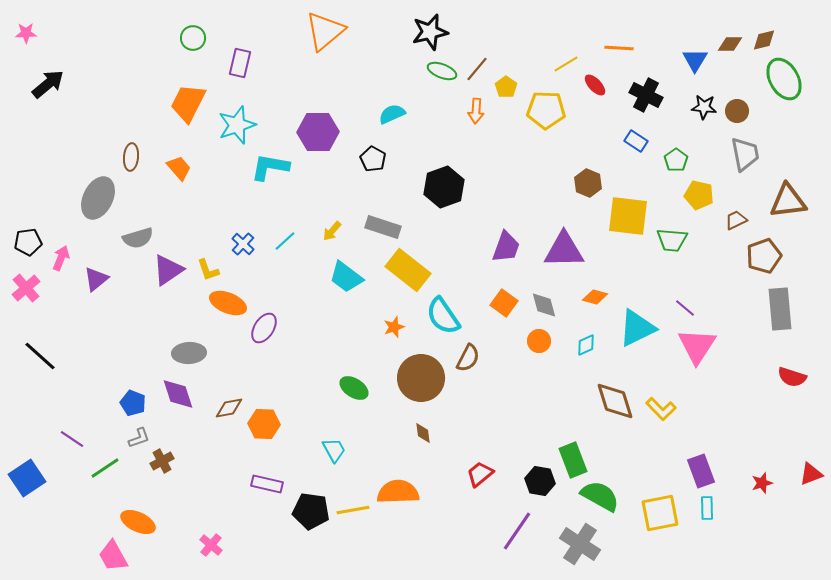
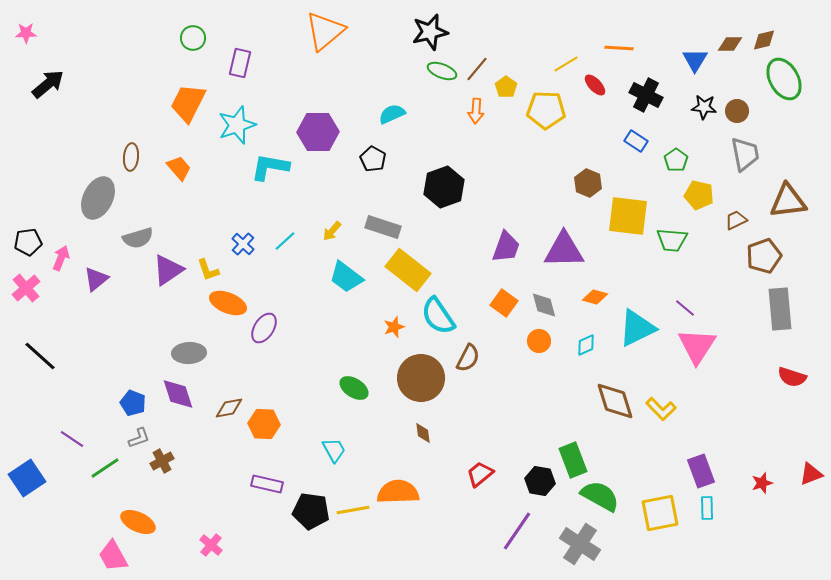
cyan semicircle at (443, 316): moved 5 px left
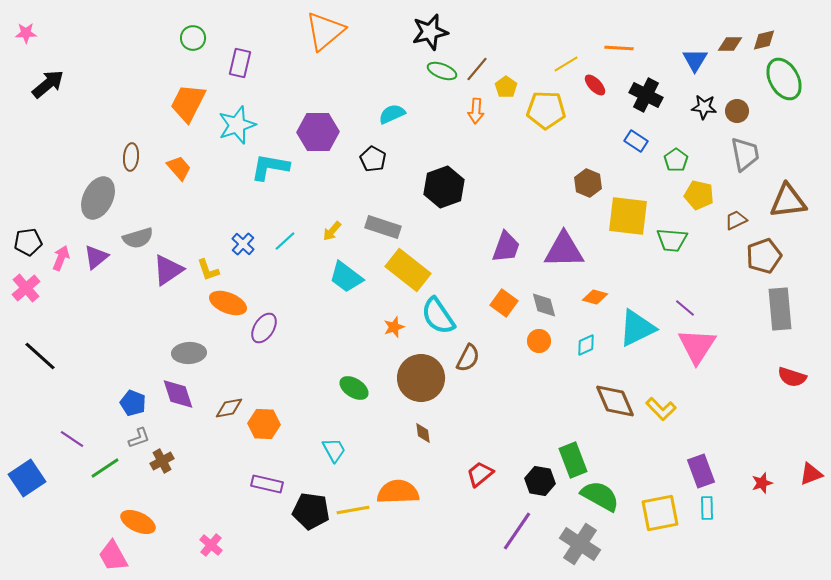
purple triangle at (96, 279): moved 22 px up
brown diamond at (615, 401): rotated 6 degrees counterclockwise
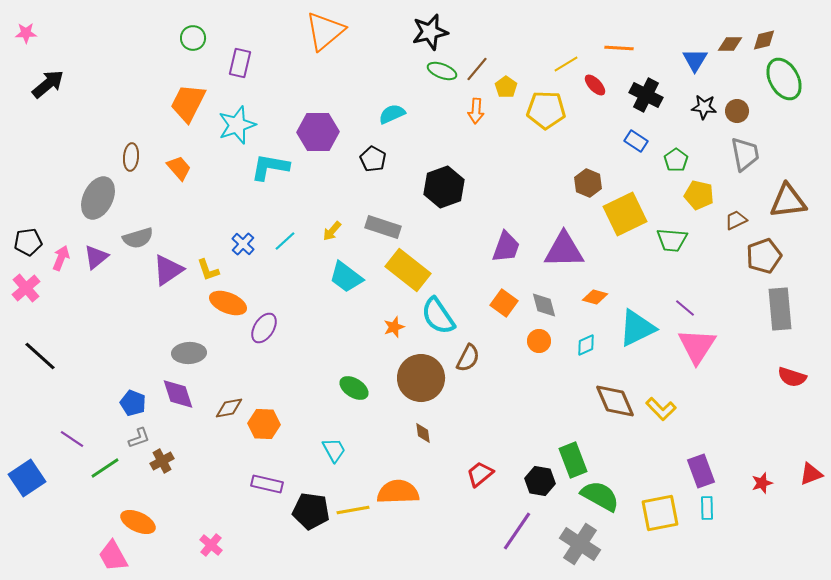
yellow square at (628, 216): moved 3 px left, 2 px up; rotated 33 degrees counterclockwise
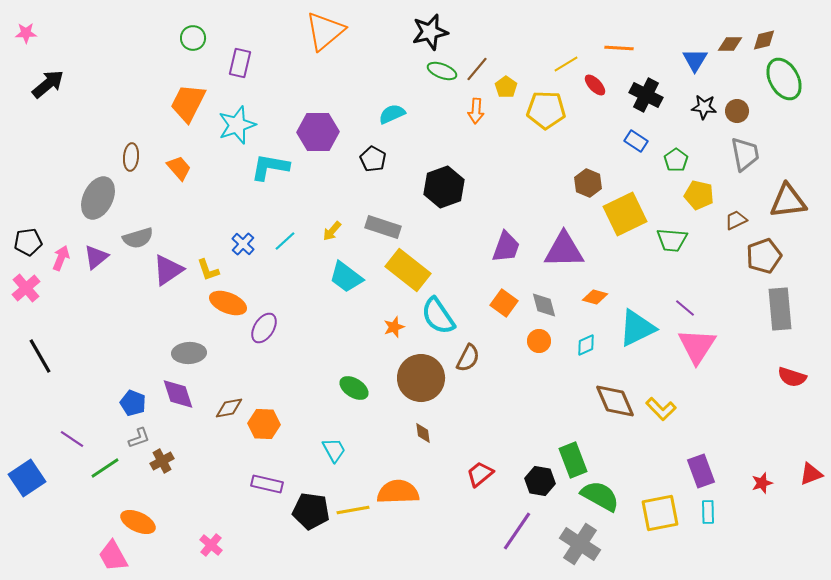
black line at (40, 356): rotated 18 degrees clockwise
cyan rectangle at (707, 508): moved 1 px right, 4 px down
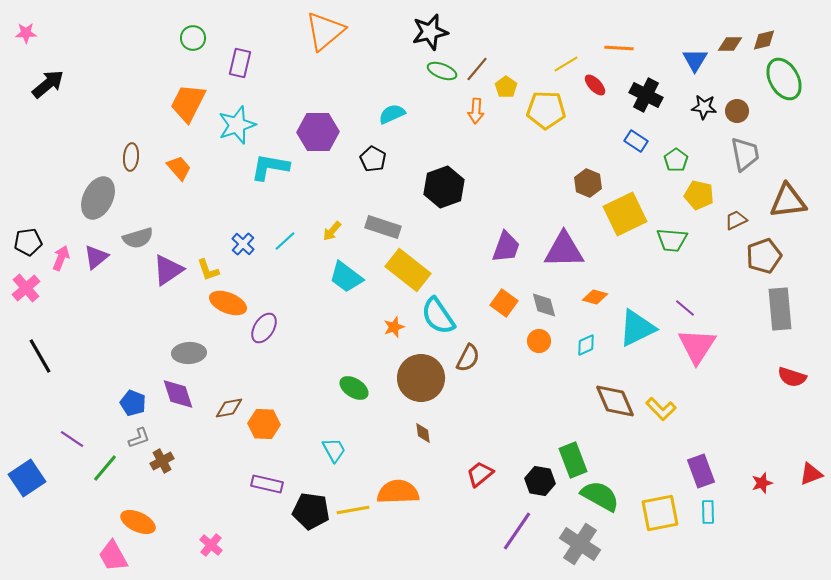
green line at (105, 468): rotated 16 degrees counterclockwise
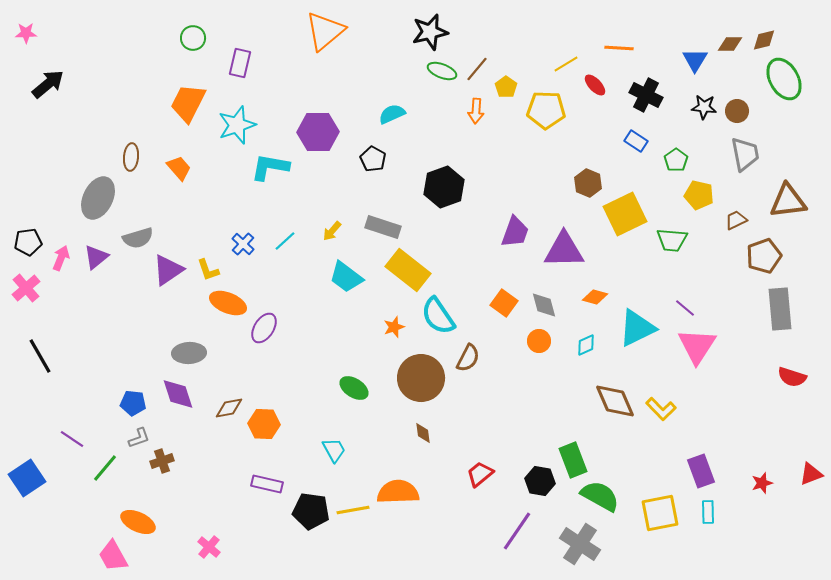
purple trapezoid at (506, 247): moved 9 px right, 15 px up
blue pentagon at (133, 403): rotated 15 degrees counterclockwise
brown cross at (162, 461): rotated 10 degrees clockwise
pink cross at (211, 545): moved 2 px left, 2 px down
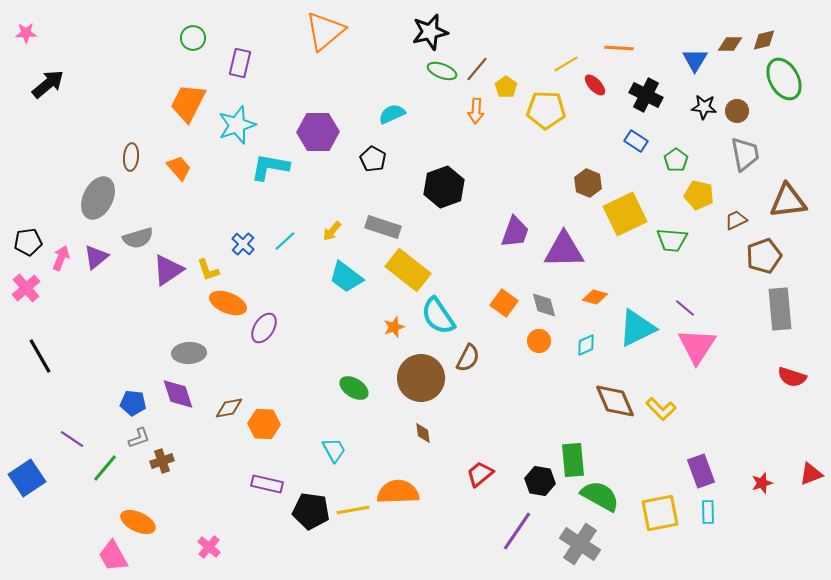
green rectangle at (573, 460): rotated 16 degrees clockwise
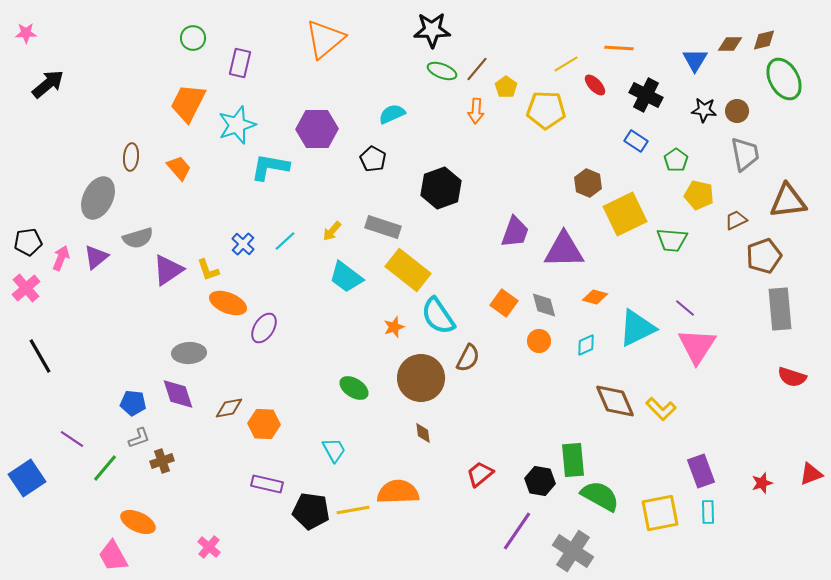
orange triangle at (325, 31): moved 8 px down
black star at (430, 32): moved 2 px right, 2 px up; rotated 12 degrees clockwise
black star at (704, 107): moved 3 px down
purple hexagon at (318, 132): moved 1 px left, 3 px up
black hexagon at (444, 187): moved 3 px left, 1 px down
gray cross at (580, 544): moved 7 px left, 7 px down
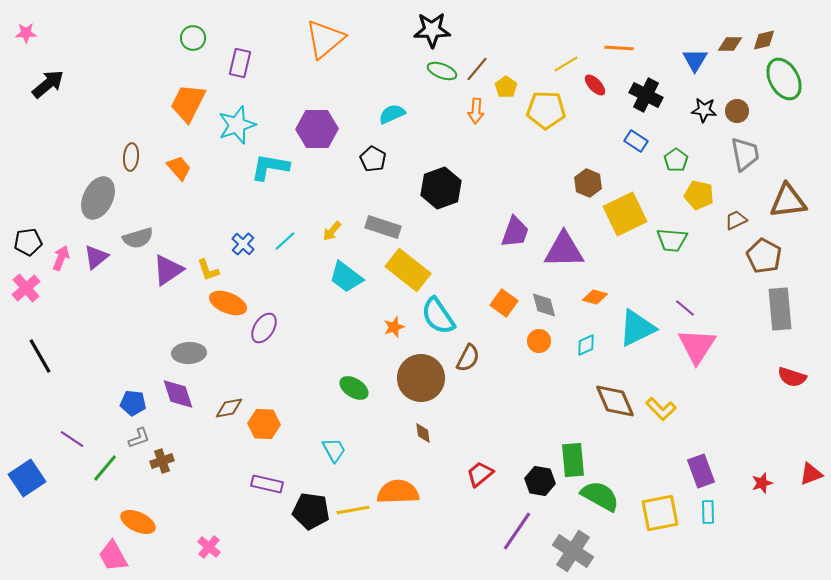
brown pentagon at (764, 256): rotated 24 degrees counterclockwise
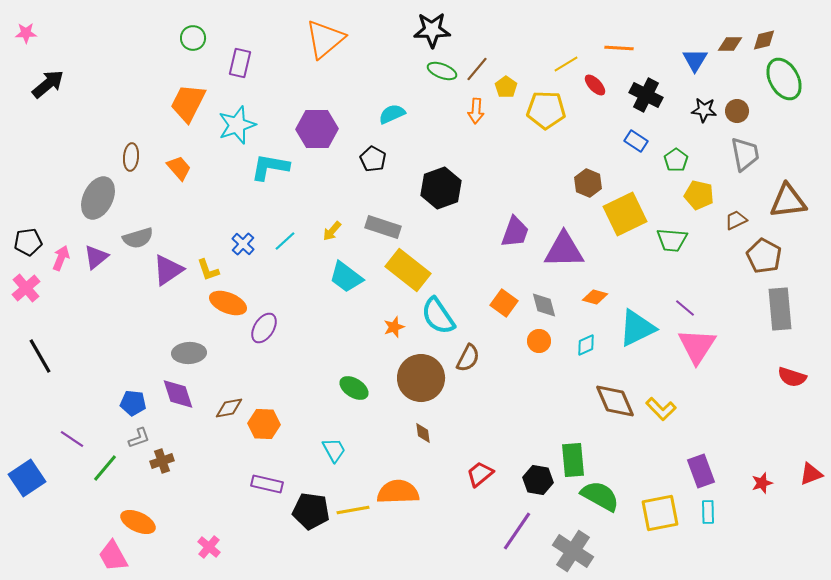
black hexagon at (540, 481): moved 2 px left, 1 px up
